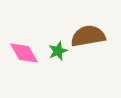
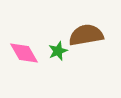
brown semicircle: moved 2 px left, 1 px up
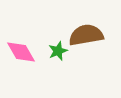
pink diamond: moved 3 px left, 1 px up
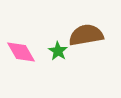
green star: rotated 18 degrees counterclockwise
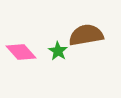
pink diamond: rotated 12 degrees counterclockwise
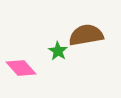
pink diamond: moved 16 px down
